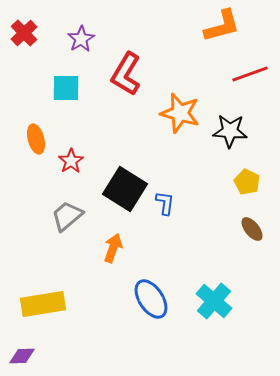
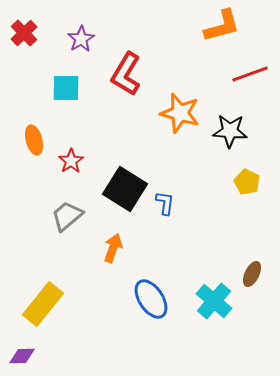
orange ellipse: moved 2 px left, 1 px down
brown ellipse: moved 45 px down; rotated 65 degrees clockwise
yellow rectangle: rotated 42 degrees counterclockwise
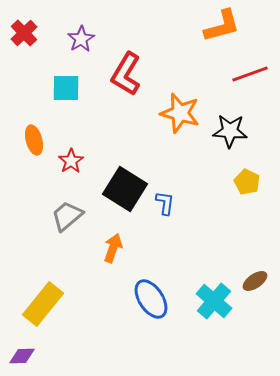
brown ellipse: moved 3 px right, 7 px down; rotated 30 degrees clockwise
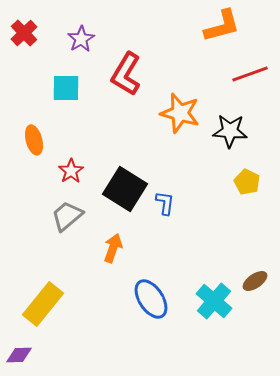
red star: moved 10 px down
purple diamond: moved 3 px left, 1 px up
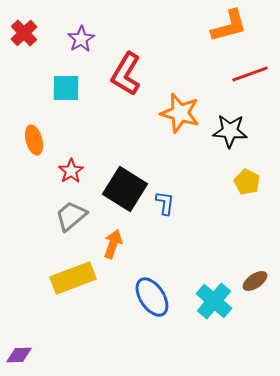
orange L-shape: moved 7 px right
gray trapezoid: moved 4 px right
orange arrow: moved 4 px up
blue ellipse: moved 1 px right, 2 px up
yellow rectangle: moved 30 px right, 26 px up; rotated 30 degrees clockwise
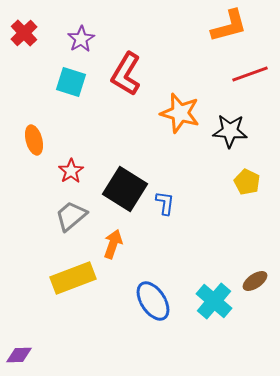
cyan square: moved 5 px right, 6 px up; rotated 16 degrees clockwise
blue ellipse: moved 1 px right, 4 px down
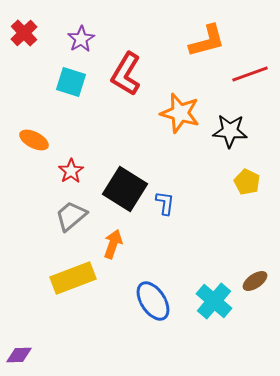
orange L-shape: moved 22 px left, 15 px down
orange ellipse: rotated 48 degrees counterclockwise
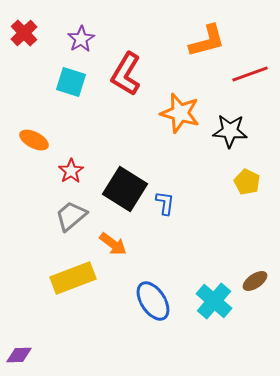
orange arrow: rotated 108 degrees clockwise
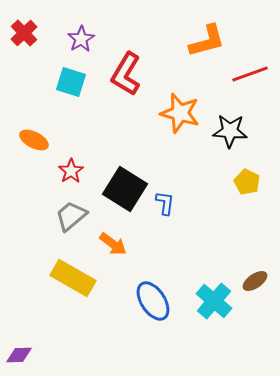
yellow rectangle: rotated 51 degrees clockwise
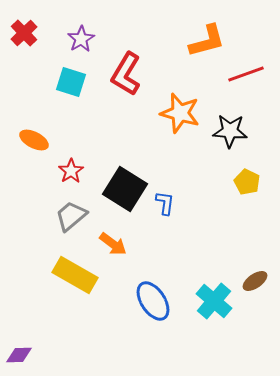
red line: moved 4 px left
yellow rectangle: moved 2 px right, 3 px up
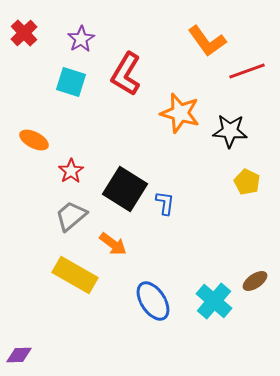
orange L-shape: rotated 69 degrees clockwise
red line: moved 1 px right, 3 px up
